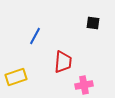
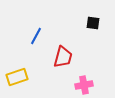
blue line: moved 1 px right
red trapezoid: moved 5 px up; rotated 10 degrees clockwise
yellow rectangle: moved 1 px right
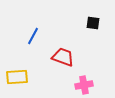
blue line: moved 3 px left
red trapezoid: rotated 85 degrees counterclockwise
yellow rectangle: rotated 15 degrees clockwise
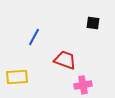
blue line: moved 1 px right, 1 px down
red trapezoid: moved 2 px right, 3 px down
pink cross: moved 1 px left
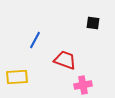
blue line: moved 1 px right, 3 px down
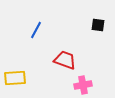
black square: moved 5 px right, 2 px down
blue line: moved 1 px right, 10 px up
yellow rectangle: moved 2 px left, 1 px down
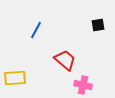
black square: rotated 16 degrees counterclockwise
red trapezoid: rotated 20 degrees clockwise
pink cross: rotated 24 degrees clockwise
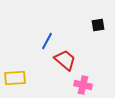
blue line: moved 11 px right, 11 px down
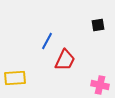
red trapezoid: rotated 75 degrees clockwise
pink cross: moved 17 px right
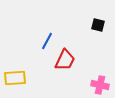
black square: rotated 24 degrees clockwise
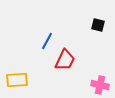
yellow rectangle: moved 2 px right, 2 px down
